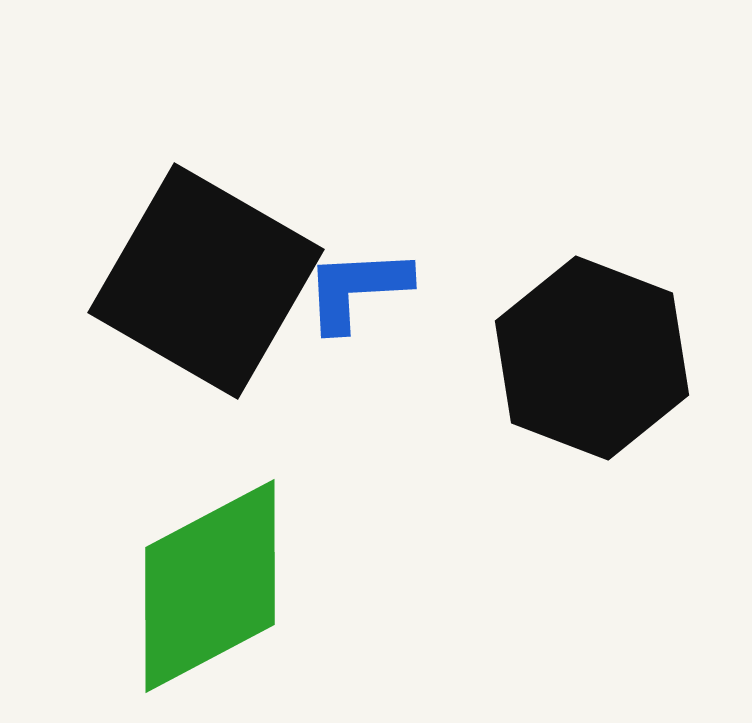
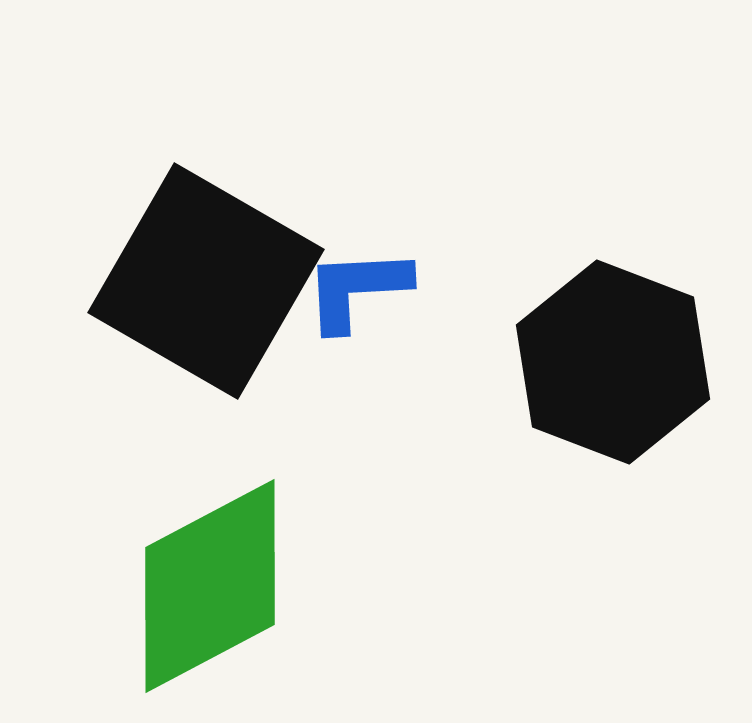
black hexagon: moved 21 px right, 4 px down
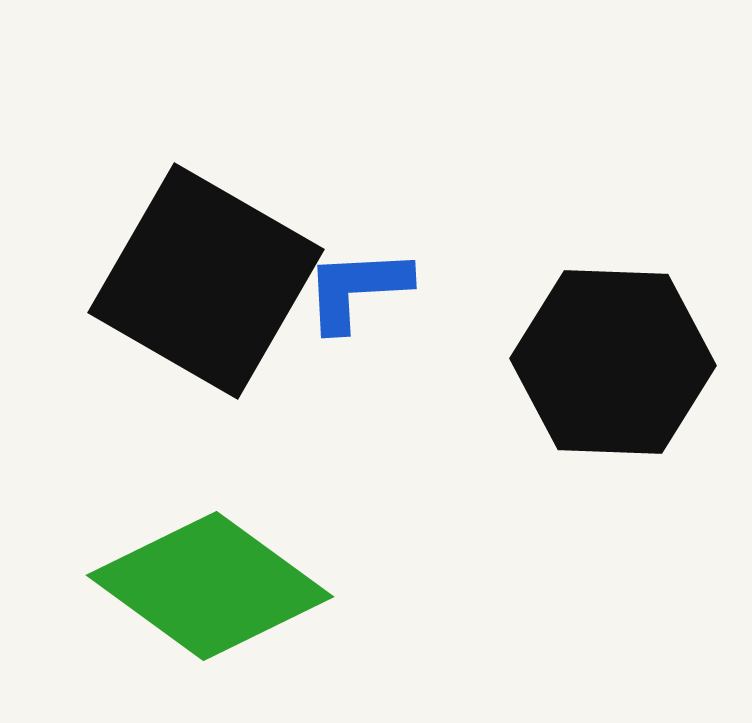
black hexagon: rotated 19 degrees counterclockwise
green diamond: rotated 64 degrees clockwise
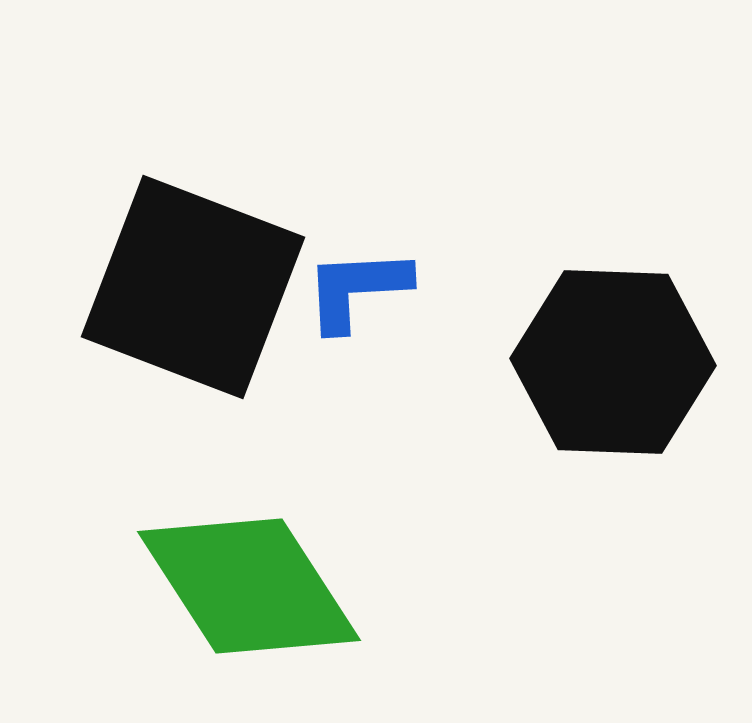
black square: moved 13 px left, 6 px down; rotated 9 degrees counterclockwise
green diamond: moved 39 px right; rotated 21 degrees clockwise
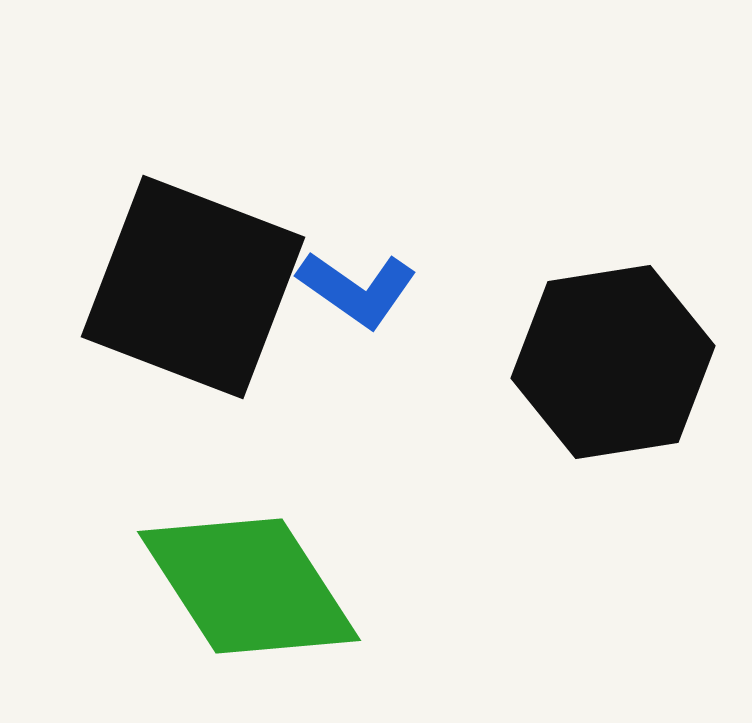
blue L-shape: rotated 142 degrees counterclockwise
black hexagon: rotated 11 degrees counterclockwise
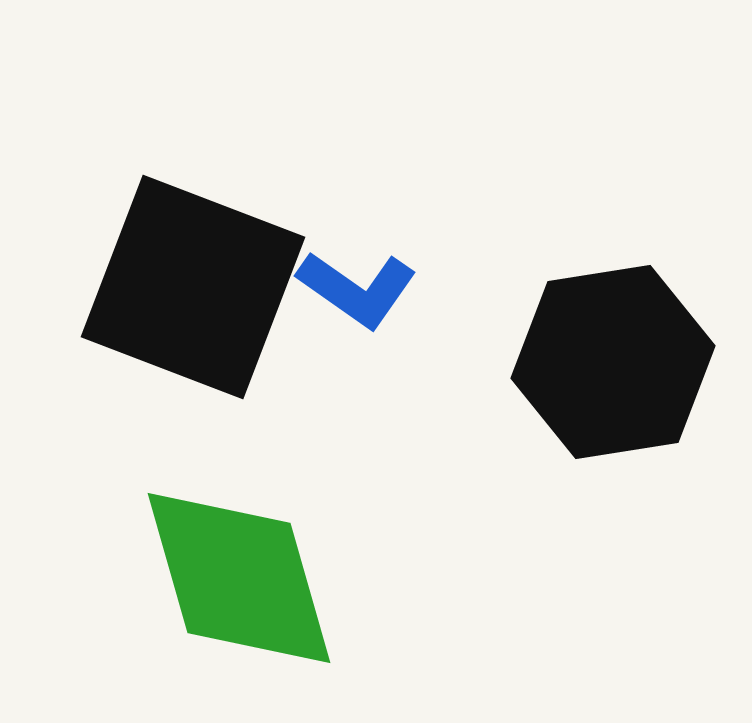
green diamond: moved 10 px left, 8 px up; rotated 17 degrees clockwise
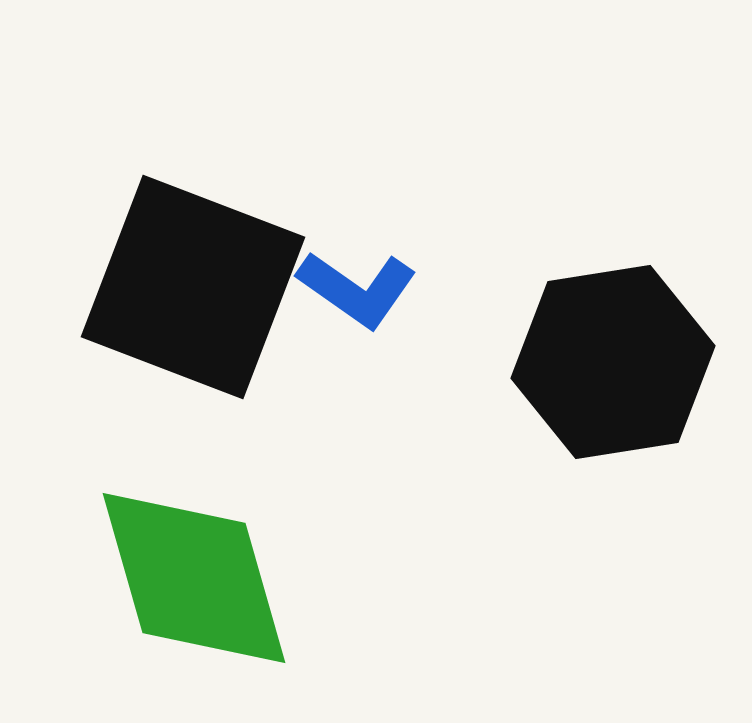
green diamond: moved 45 px left
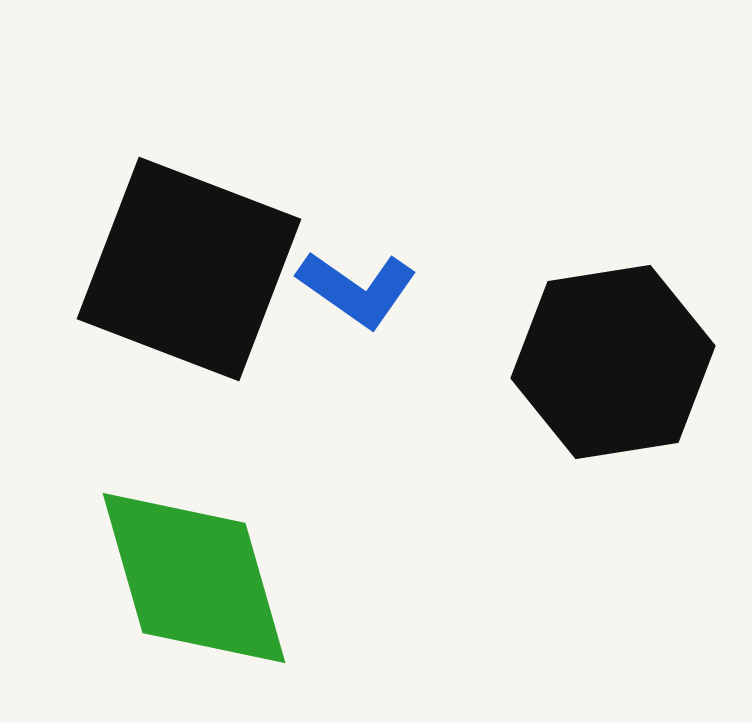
black square: moved 4 px left, 18 px up
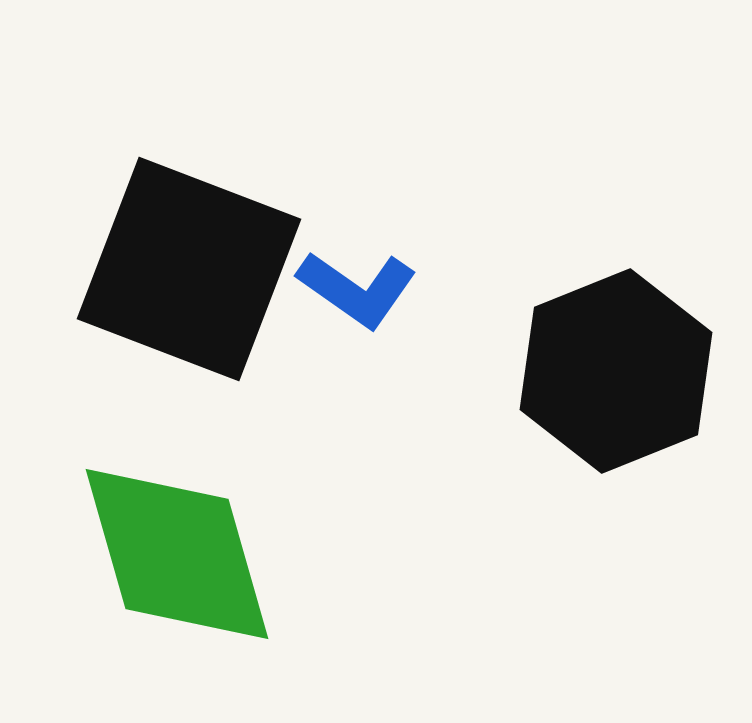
black hexagon: moved 3 px right, 9 px down; rotated 13 degrees counterclockwise
green diamond: moved 17 px left, 24 px up
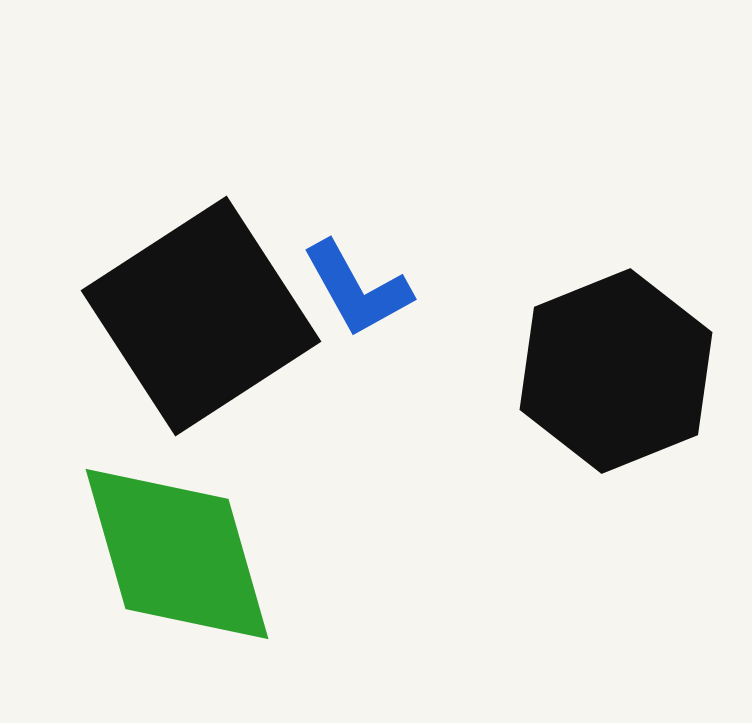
black square: moved 12 px right, 47 px down; rotated 36 degrees clockwise
blue L-shape: rotated 26 degrees clockwise
